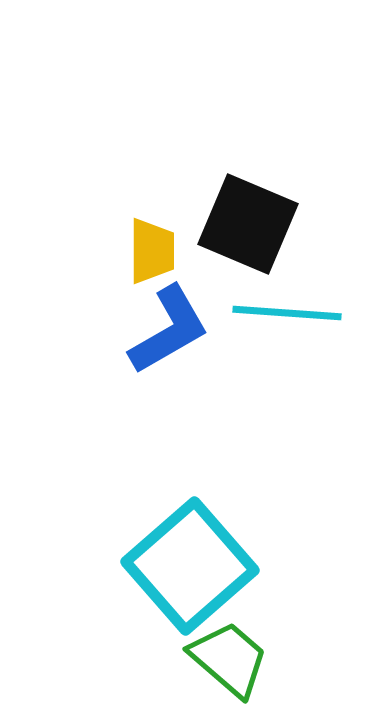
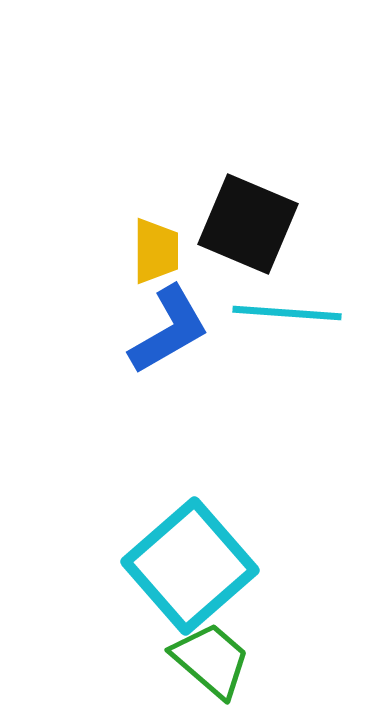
yellow trapezoid: moved 4 px right
green trapezoid: moved 18 px left, 1 px down
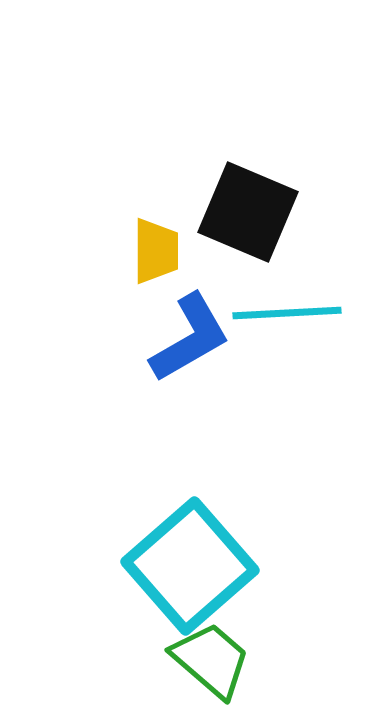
black square: moved 12 px up
cyan line: rotated 7 degrees counterclockwise
blue L-shape: moved 21 px right, 8 px down
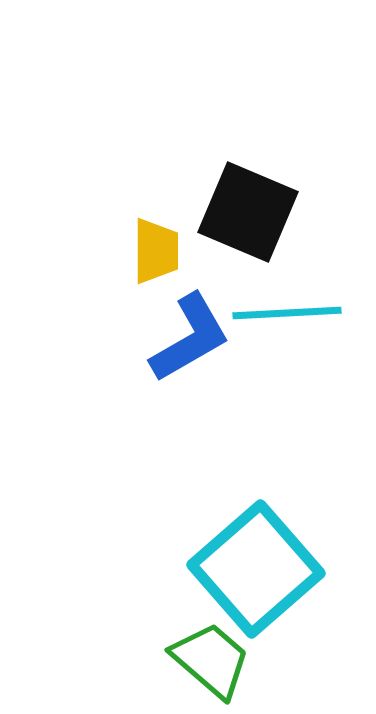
cyan square: moved 66 px right, 3 px down
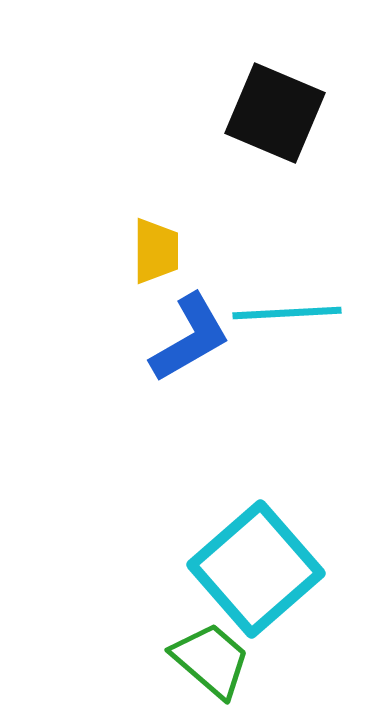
black square: moved 27 px right, 99 px up
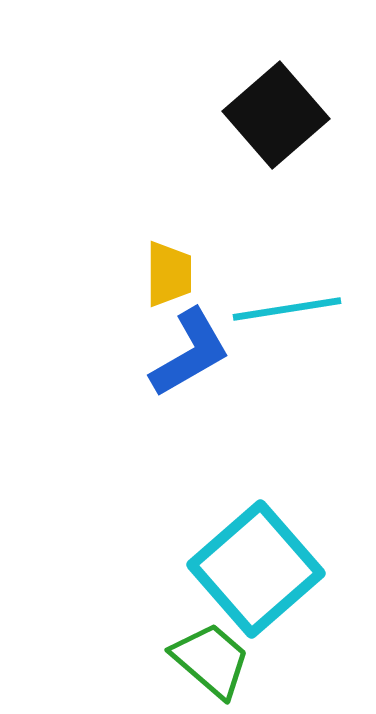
black square: moved 1 px right, 2 px down; rotated 26 degrees clockwise
yellow trapezoid: moved 13 px right, 23 px down
cyan line: moved 4 px up; rotated 6 degrees counterclockwise
blue L-shape: moved 15 px down
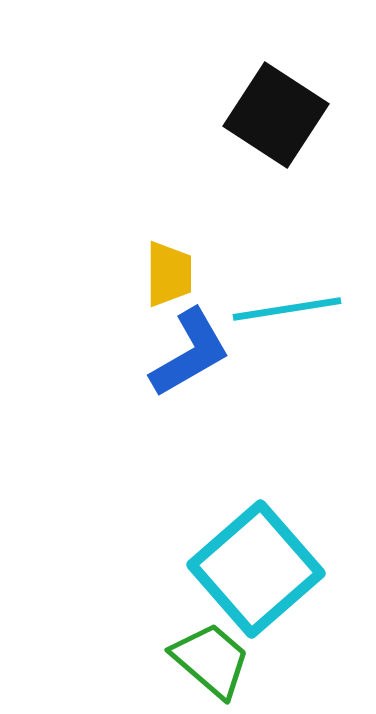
black square: rotated 16 degrees counterclockwise
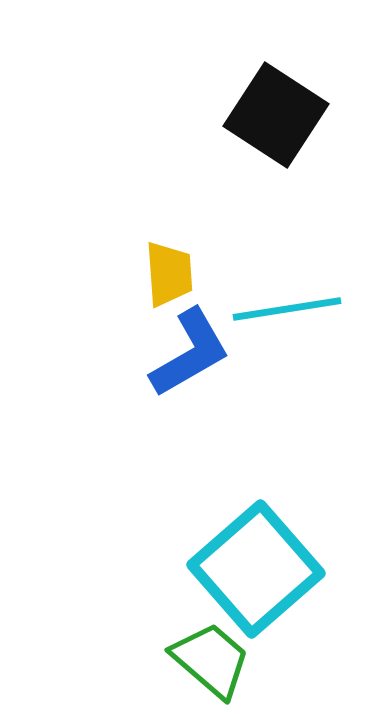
yellow trapezoid: rotated 4 degrees counterclockwise
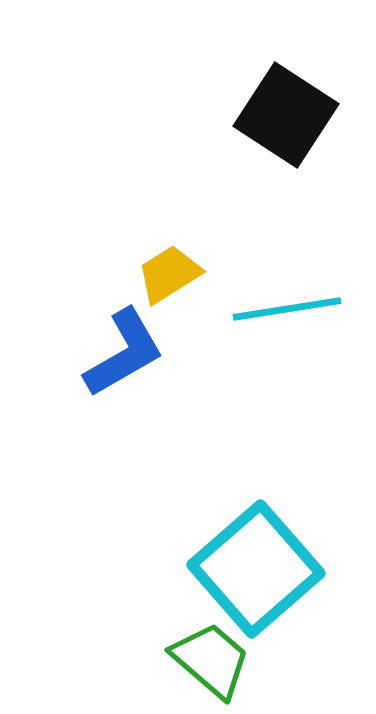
black square: moved 10 px right
yellow trapezoid: rotated 118 degrees counterclockwise
blue L-shape: moved 66 px left
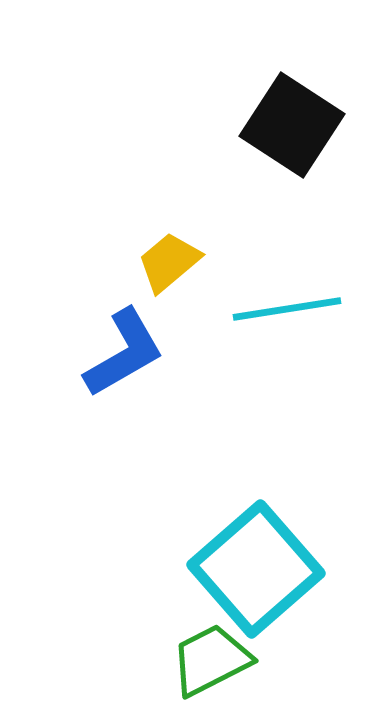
black square: moved 6 px right, 10 px down
yellow trapezoid: moved 12 px up; rotated 8 degrees counterclockwise
green trapezoid: rotated 68 degrees counterclockwise
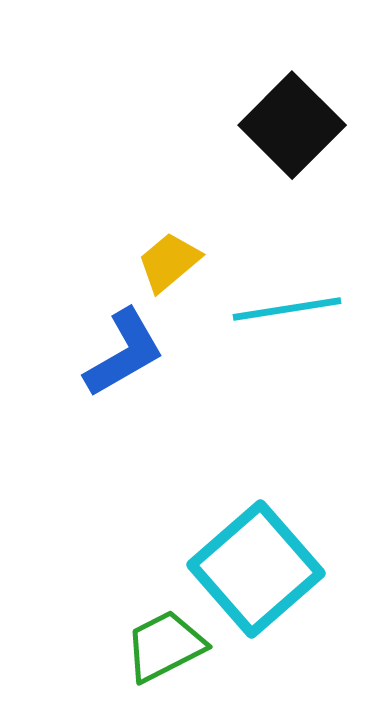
black square: rotated 12 degrees clockwise
green trapezoid: moved 46 px left, 14 px up
